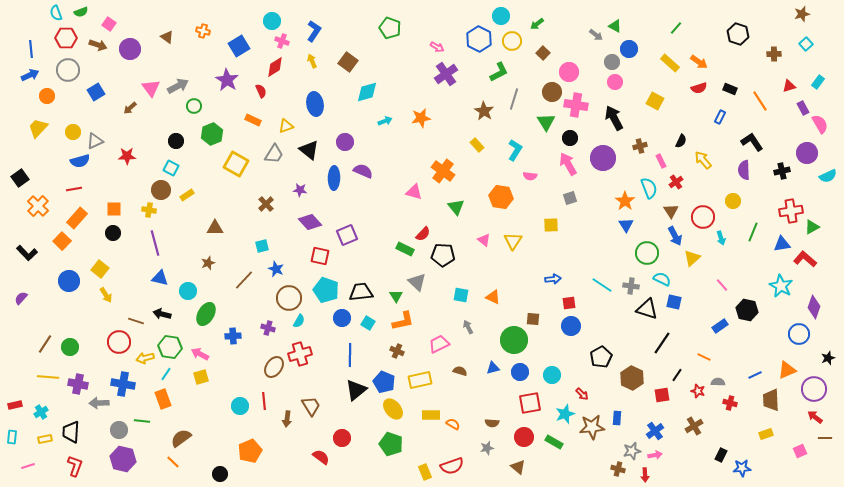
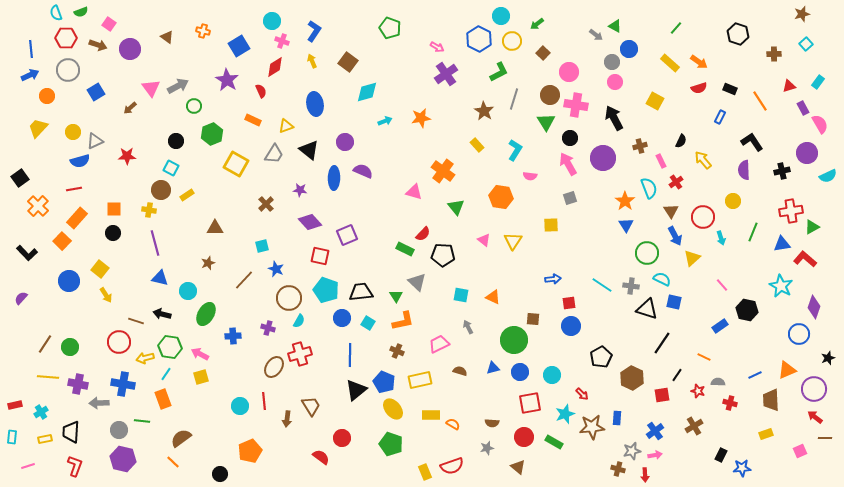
brown circle at (552, 92): moved 2 px left, 3 px down
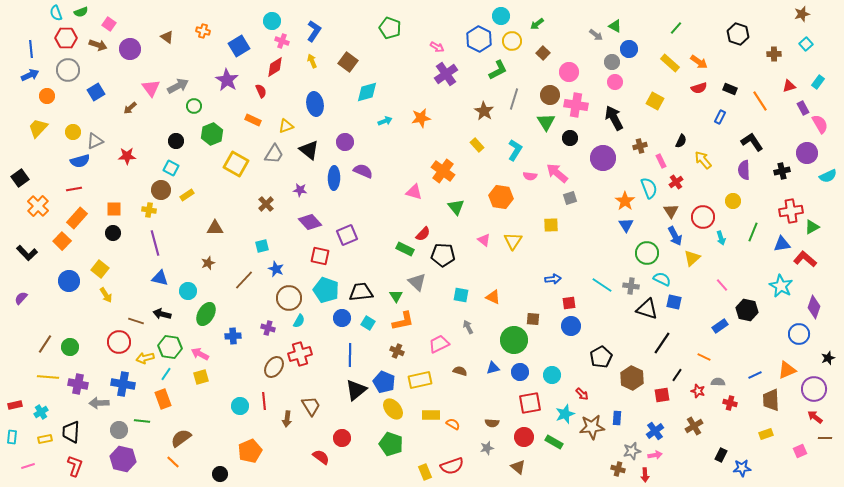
green L-shape at (499, 72): moved 1 px left, 2 px up
pink arrow at (568, 164): moved 11 px left, 9 px down; rotated 20 degrees counterclockwise
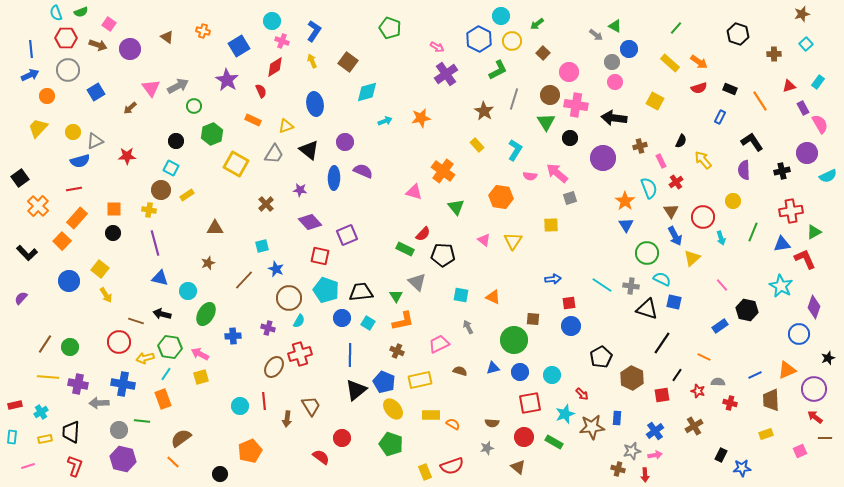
black arrow at (614, 118): rotated 55 degrees counterclockwise
green triangle at (812, 227): moved 2 px right, 5 px down
red L-shape at (805, 259): rotated 25 degrees clockwise
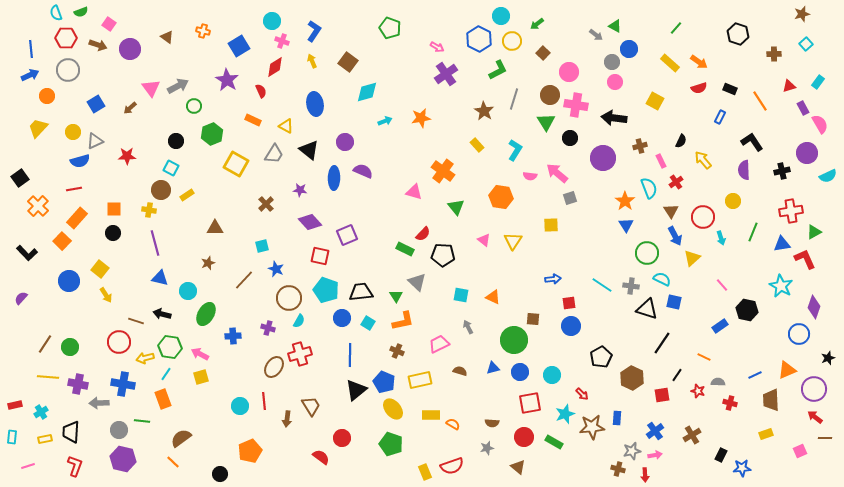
blue square at (96, 92): moved 12 px down
yellow triangle at (286, 126): rotated 49 degrees clockwise
brown cross at (694, 426): moved 2 px left, 9 px down
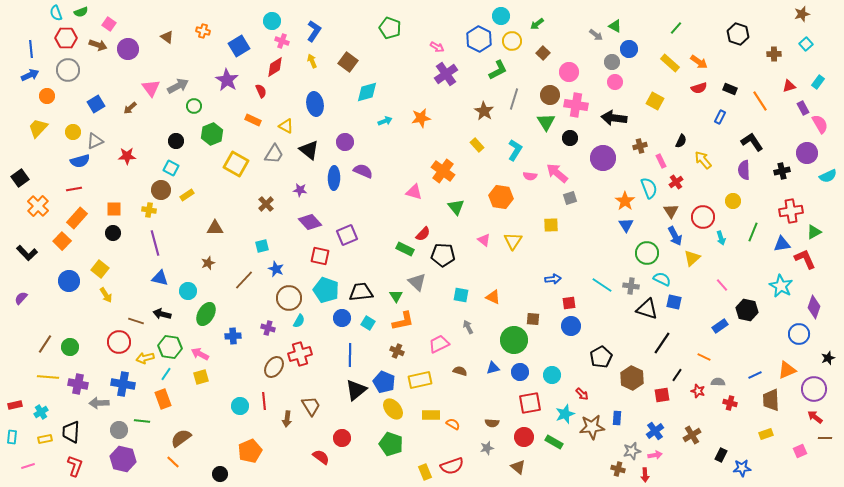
purple circle at (130, 49): moved 2 px left
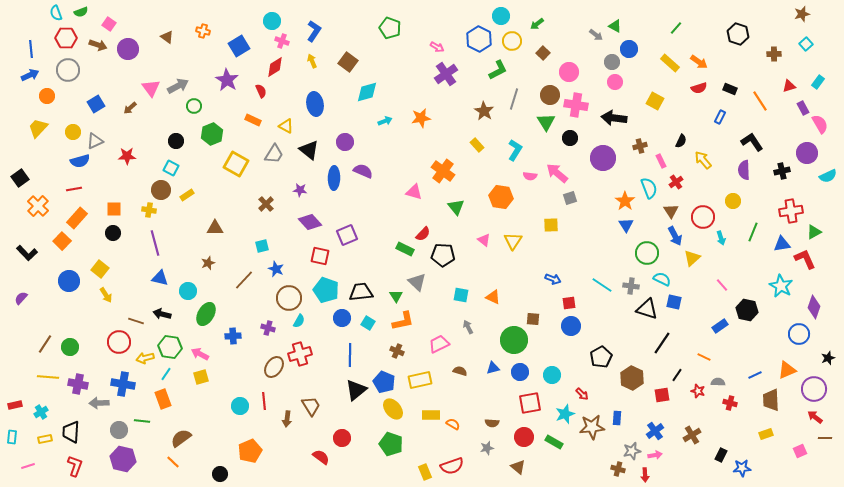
blue arrow at (553, 279): rotated 28 degrees clockwise
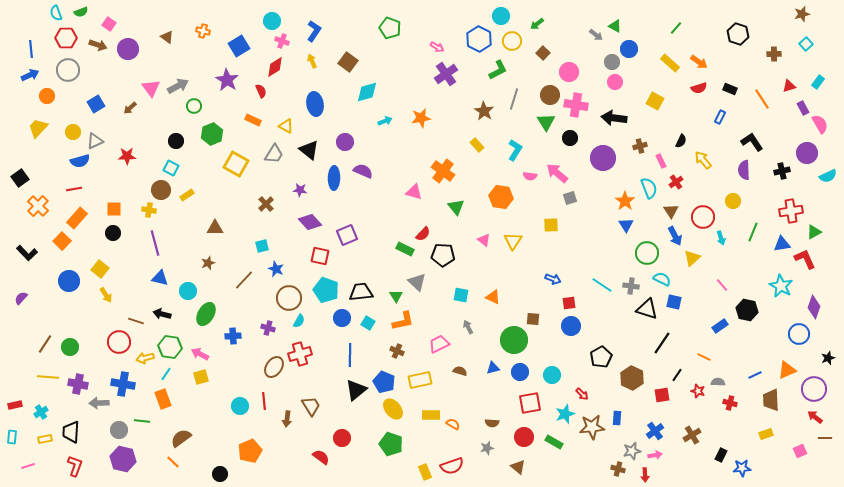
orange line at (760, 101): moved 2 px right, 2 px up
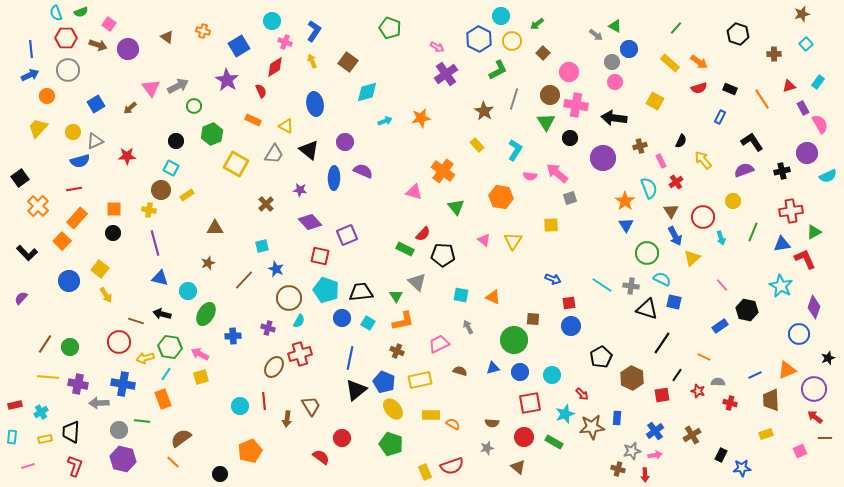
pink cross at (282, 41): moved 3 px right, 1 px down
purple semicircle at (744, 170): rotated 72 degrees clockwise
blue line at (350, 355): moved 3 px down; rotated 10 degrees clockwise
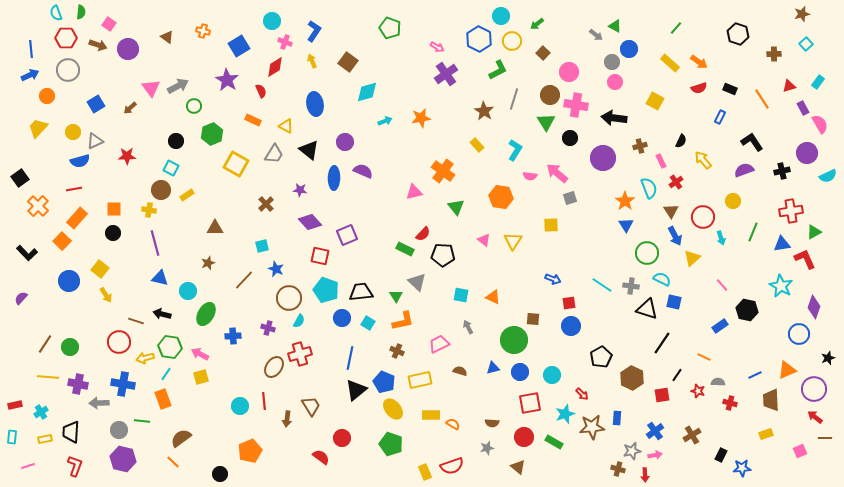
green semicircle at (81, 12): rotated 64 degrees counterclockwise
pink triangle at (414, 192): rotated 30 degrees counterclockwise
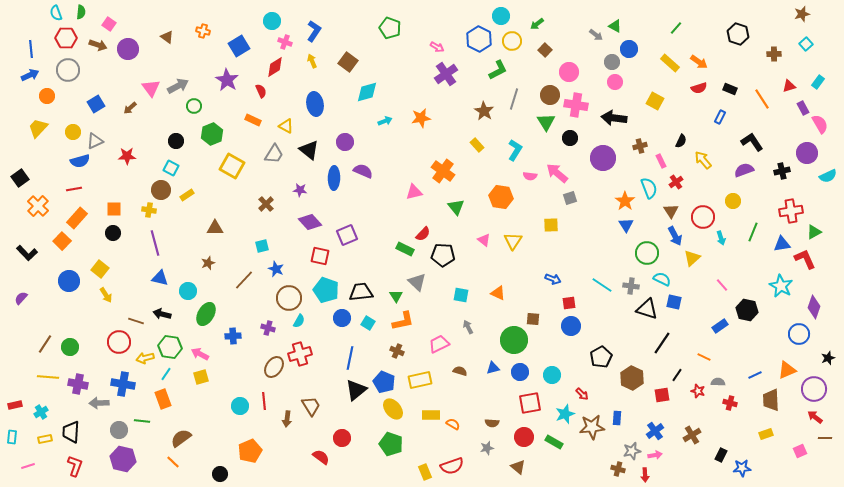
brown square at (543, 53): moved 2 px right, 3 px up
yellow square at (236, 164): moved 4 px left, 2 px down
orange triangle at (493, 297): moved 5 px right, 4 px up
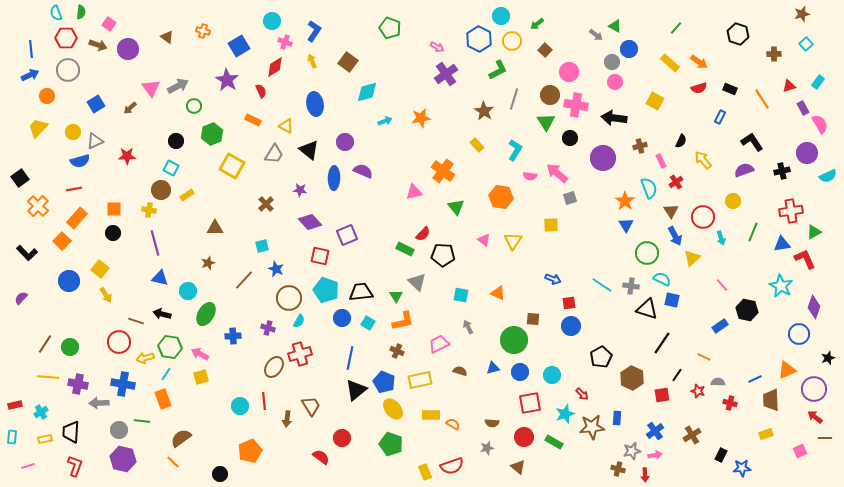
blue square at (674, 302): moved 2 px left, 2 px up
blue line at (755, 375): moved 4 px down
